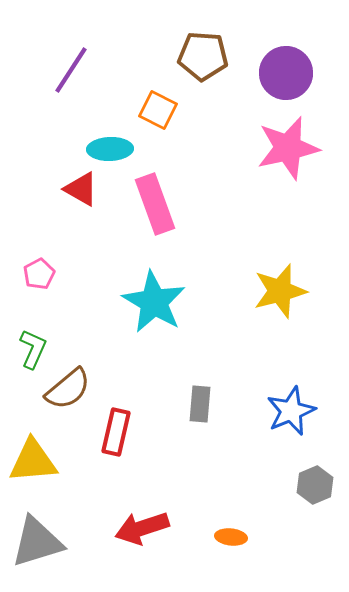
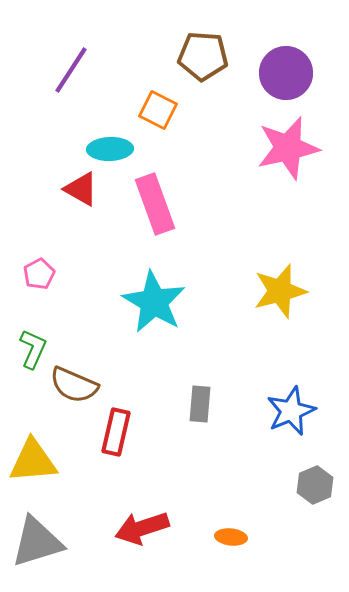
brown semicircle: moved 6 px right, 4 px up; rotated 63 degrees clockwise
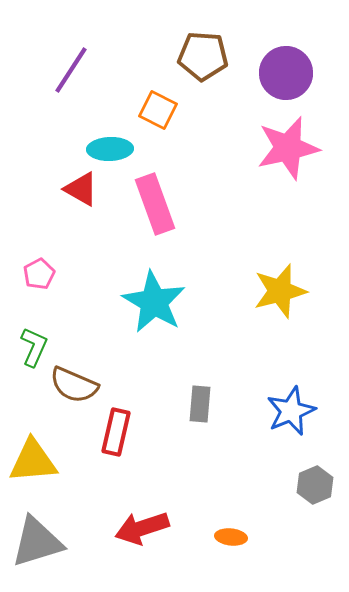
green L-shape: moved 1 px right, 2 px up
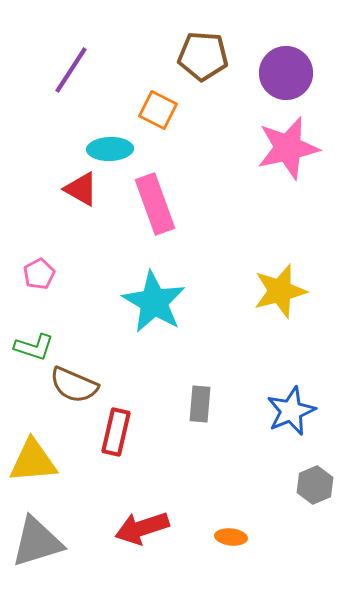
green L-shape: rotated 84 degrees clockwise
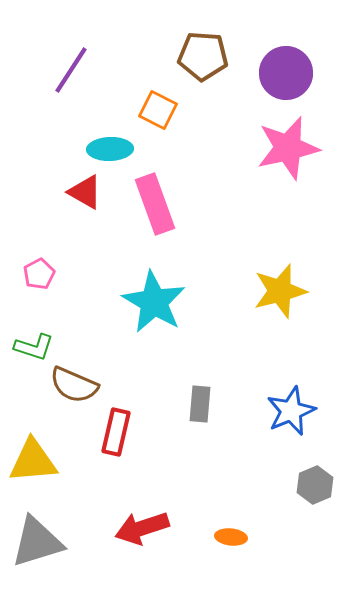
red triangle: moved 4 px right, 3 px down
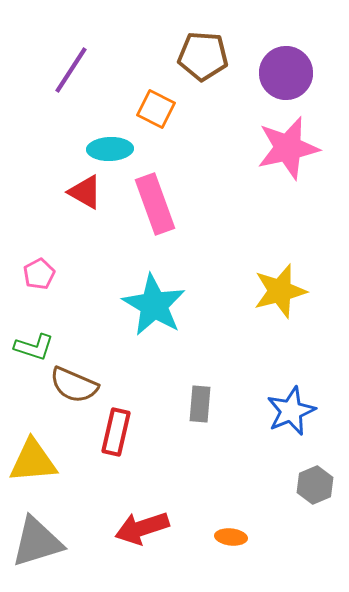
orange square: moved 2 px left, 1 px up
cyan star: moved 3 px down
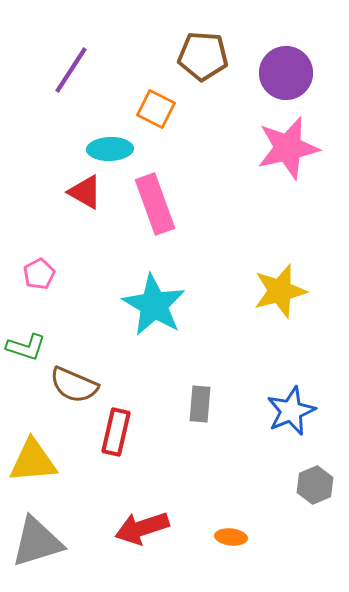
green L-shape: moved 8 px left
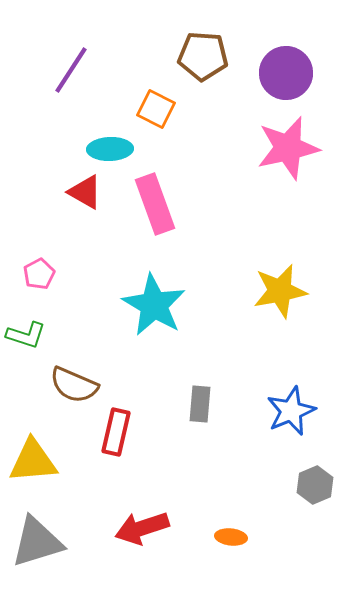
yellow star: rotated 4 degrees clockwise
green L-shape: moved 12 px up
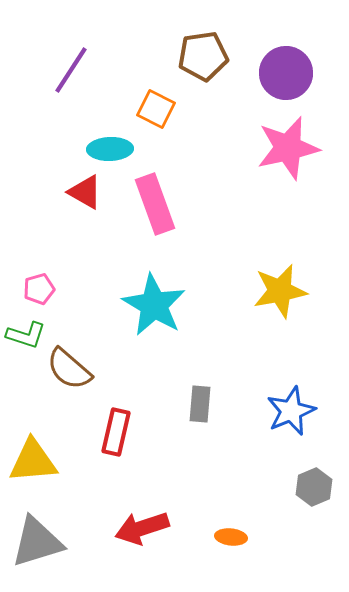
brown pentagon: rotated 12 degrees counterclockwise
pink pentagon: moved 15 px down; rotated 12 degrees clockwise
brown semicircle: moved 5 px left, 16 px up; rotated 18 degrees clockwise
gray hexagon: moved 1 px left, 2 px down
